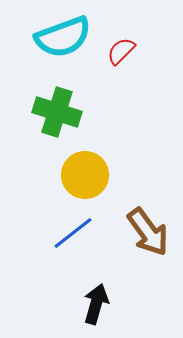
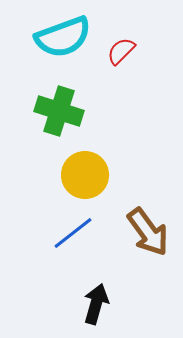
green cross: moved 2 px right, 1 px up
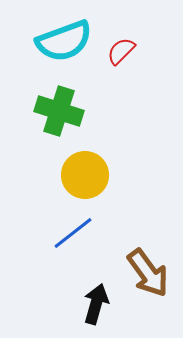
cyan semicircle: moved 1 px right, 4 px down
brown arrow: moved 41 px down
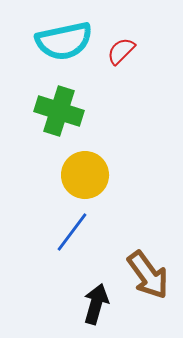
cyan semicircle: rotated 8 degrees clockwise
blue line: moved 1 px left, 1 px up; rotated 15 degrees counterclockwise
brown arrow: moved 2 px down
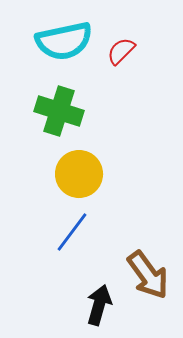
yellow circle: moved 6 px left, 1 px up
black arrow: moved 3 px right, 1 px down
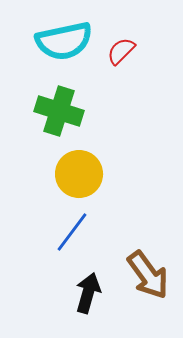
black arrow: moved 11 px left, 12 px up
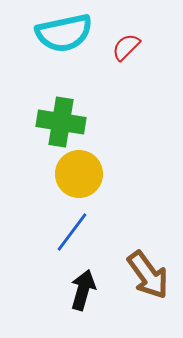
cyan semicircle: moved 8 px up
red semicircle: moved 5 px right, 4 px up
green cross: moved 2 px right, 11 px down; rotated 9 degrees counterclockwise
black arrow: moved 5 px left, 3 px up
